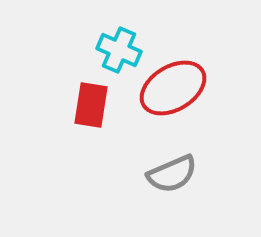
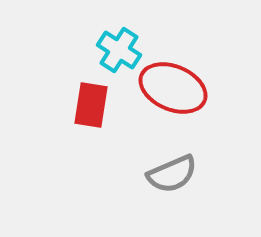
cyan cross: rotated 9 degrees clockwise
red ellipse: rotated 54 degrees clockwise
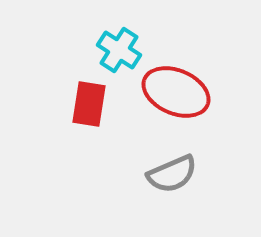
red ellipse: moved 3 px right, 4 px down
red rectangle: moved 2 px left, 1 px up
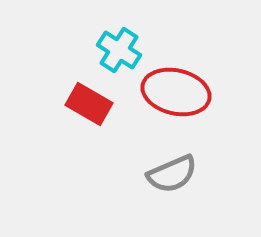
red ellipse: rotated 10 degrees counterclockwise
red rectangle: rotated 69 degrees counterclockwise
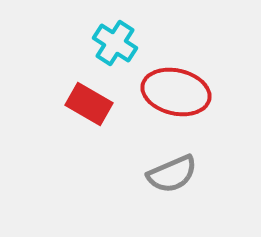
cyan cross: moved 4 px left, 7 px up
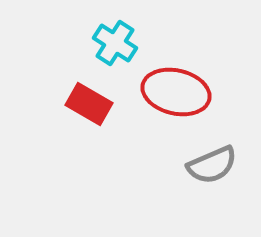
gray semicircle: moved 40 px right, 9 px up
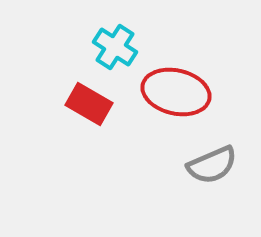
cyan cross: moved 4 px down
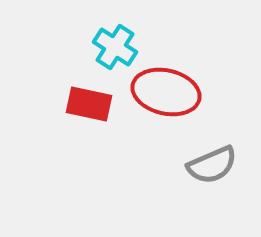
red ellipse: moved 10 px left
red rectangle: rotated 18 degrees counterclockwise
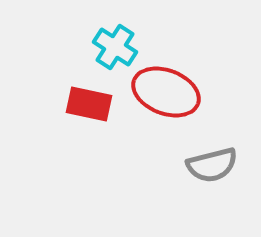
red ellipse: rotated 8 degrees clockwise
gray semicircle: rotated 9 degrees clockwise
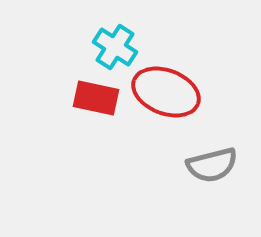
red rectangle: moved 7 px right, 6 px up
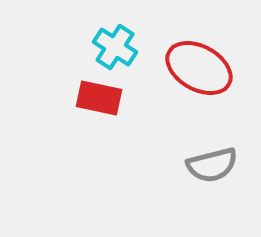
red ellipse: moved 33 px right, 24 px up; rotated 8 degrees clockwise
red rectangle: moved 3 px right
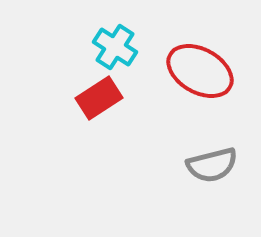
red ellipse: moved 1 px right, 3 px down
red rectangle: rotated 45 degrees counterclockwise
